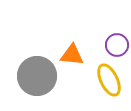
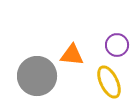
yellow ellipse: moved 2 px down
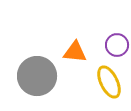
orange triangle: moved 3 px right, 3 px up
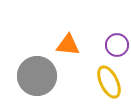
orange triangle: moved 7 px left, 7 px up
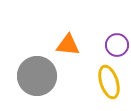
yellow ellipse: rotated 8 degrees clockwise
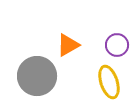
orange triangle: rotated 35 degrees counterclockwise
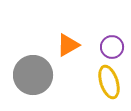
purple circle: moved 5 px left, 2 px down
gray circle: moved 4 px left, 1 px up
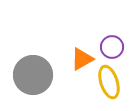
orange triangle: moved 14 px right, 14 px down
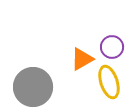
gray circle: moved 12 px down
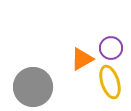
purple circle: moved 1 px left, 1 px down
yellow ellipse: moved 1 px right
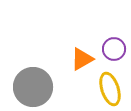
purple circle: moved 3 px right, 1 px down
yellow ellipse: moved 7 px down
